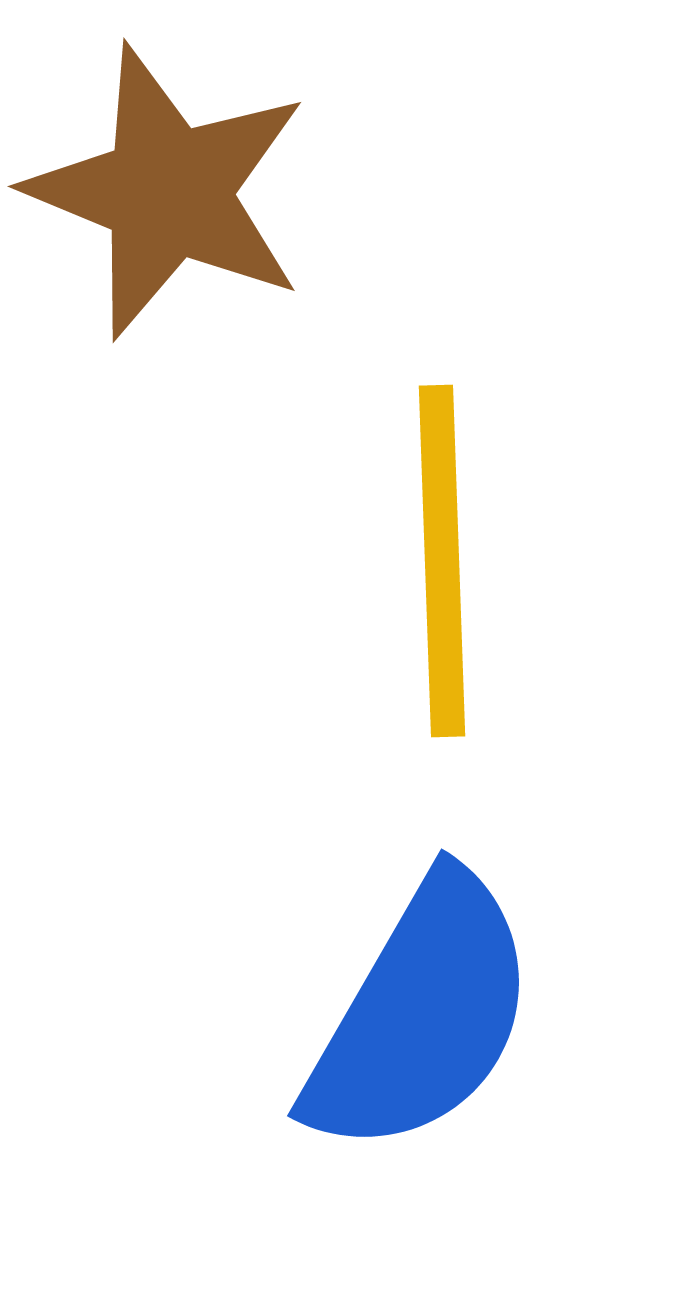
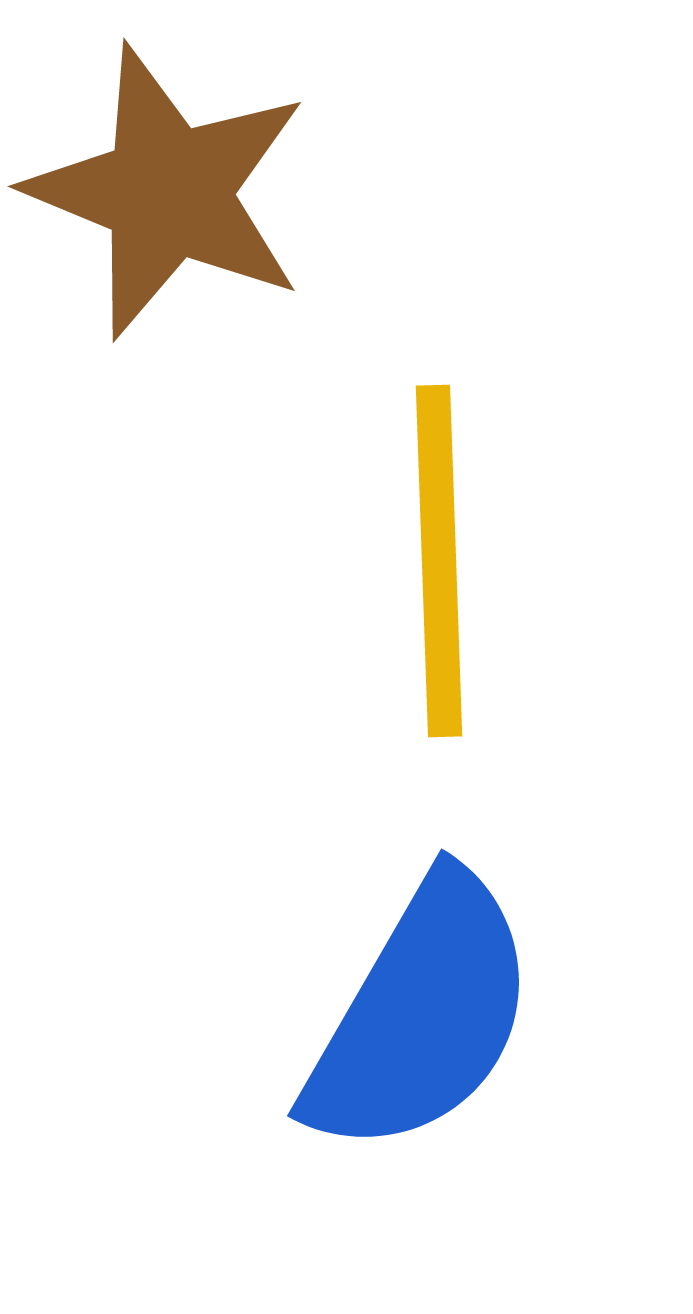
yellow line: moved 3 px left
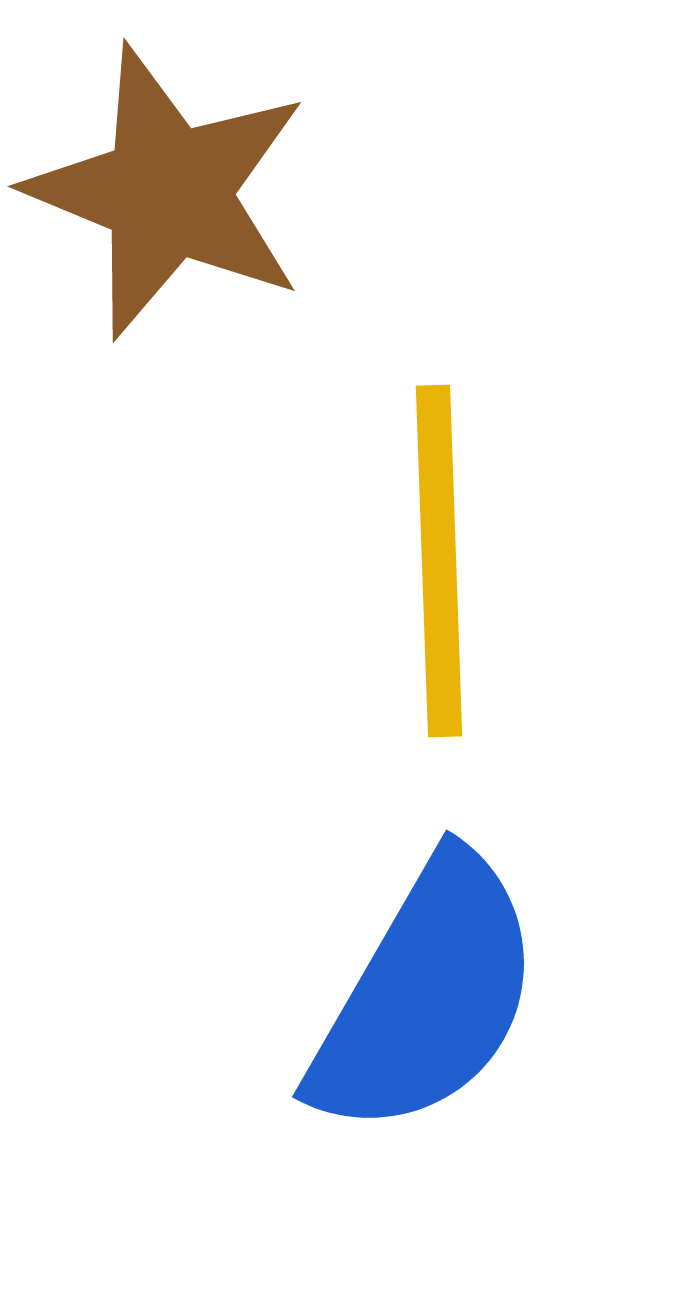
blue semicircle: moved 5 px right, 19 px up
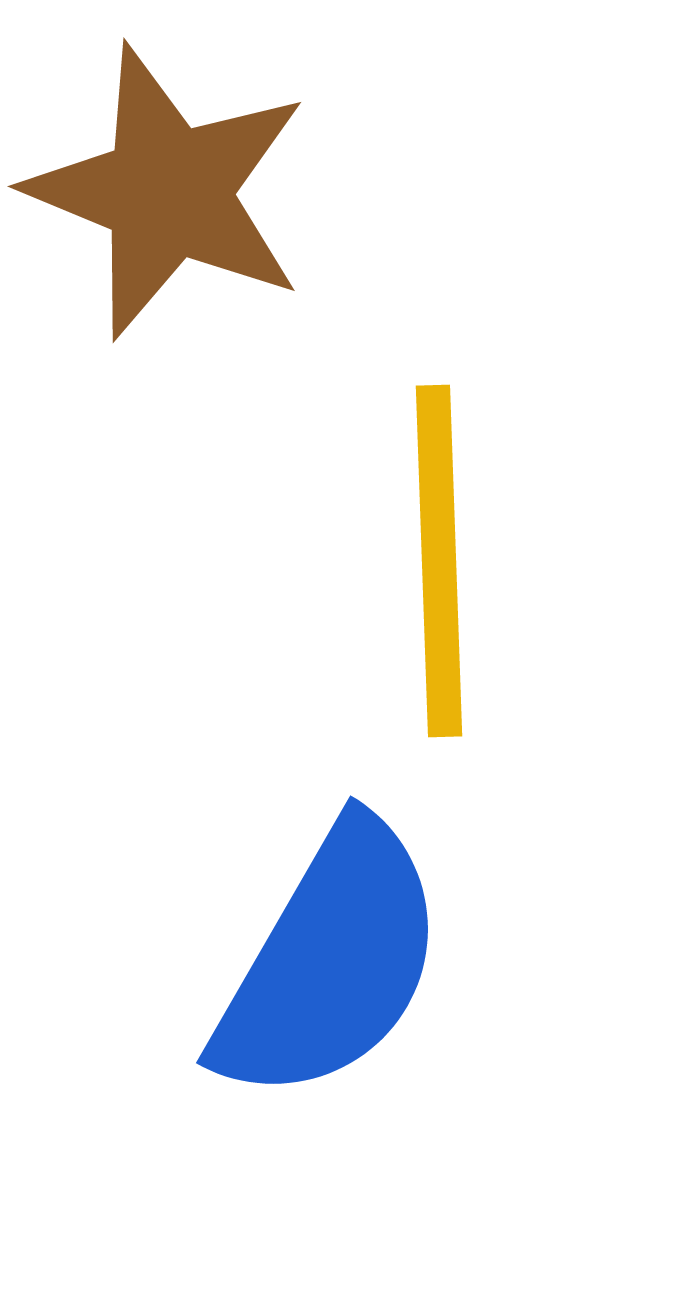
blue semicircle: moved 96 px left, 34 px up
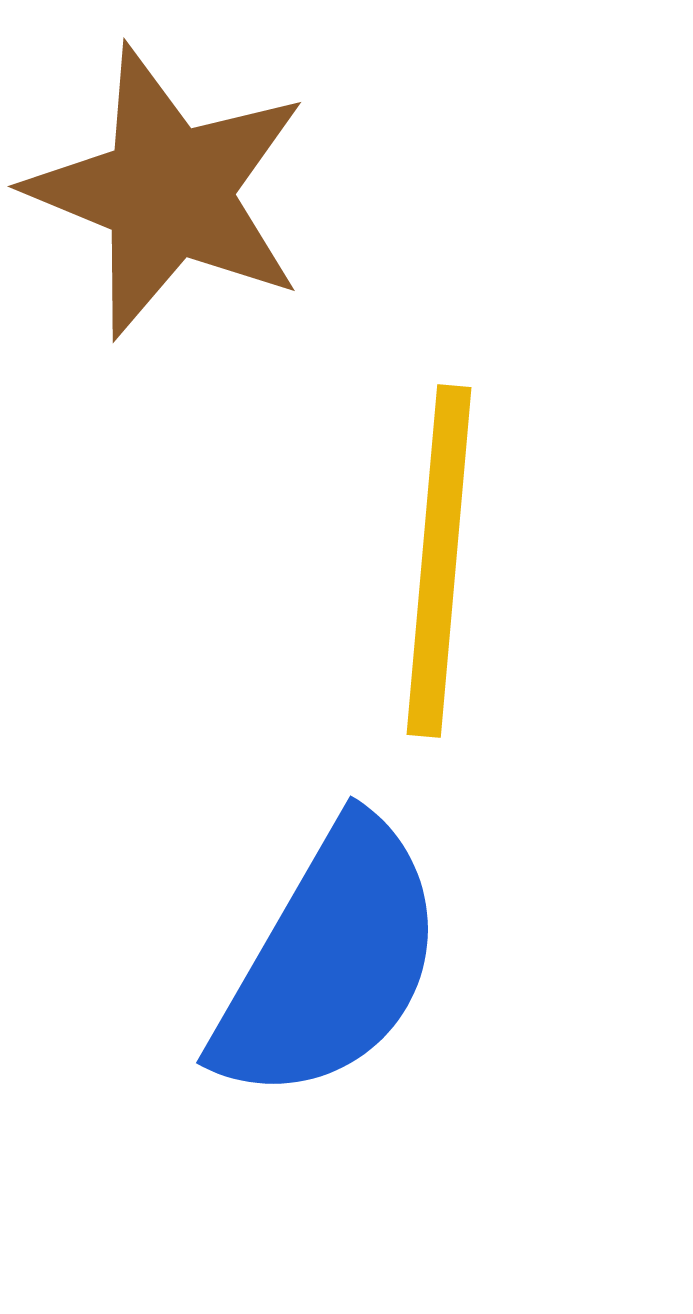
yellow line: rotated 7 degrees clockwise
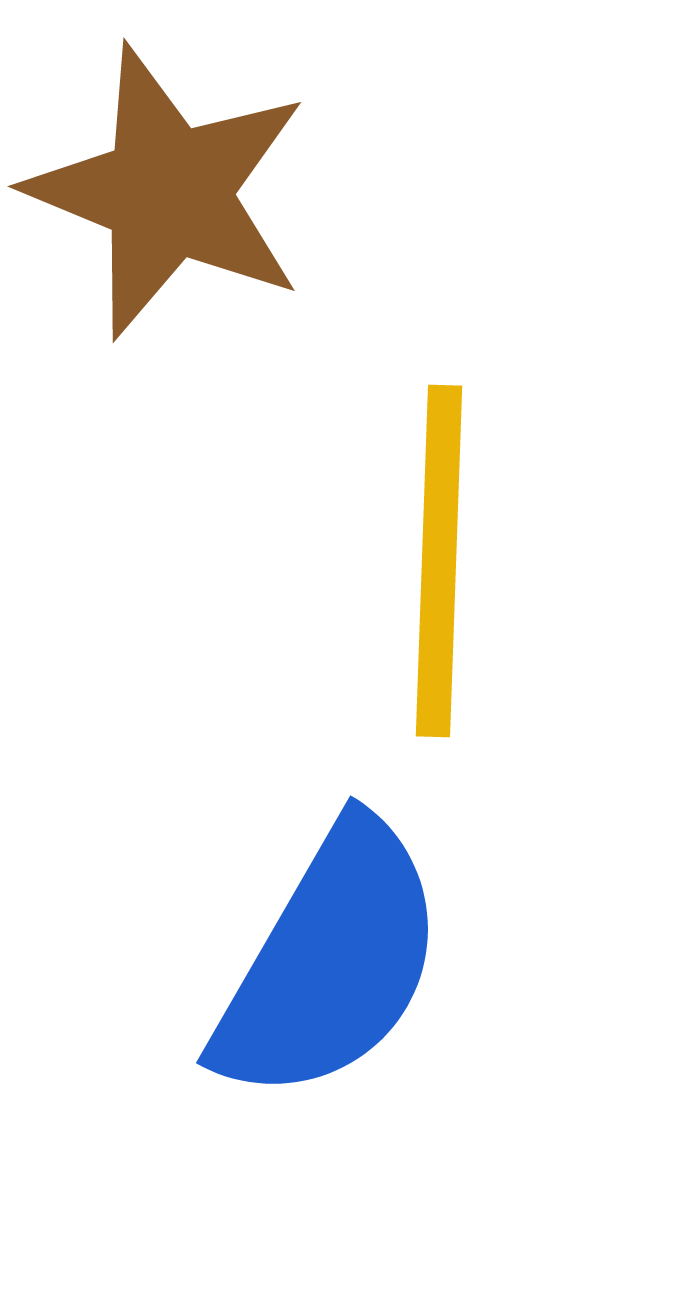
yellow line: rotated 3 degrees counterclockwise
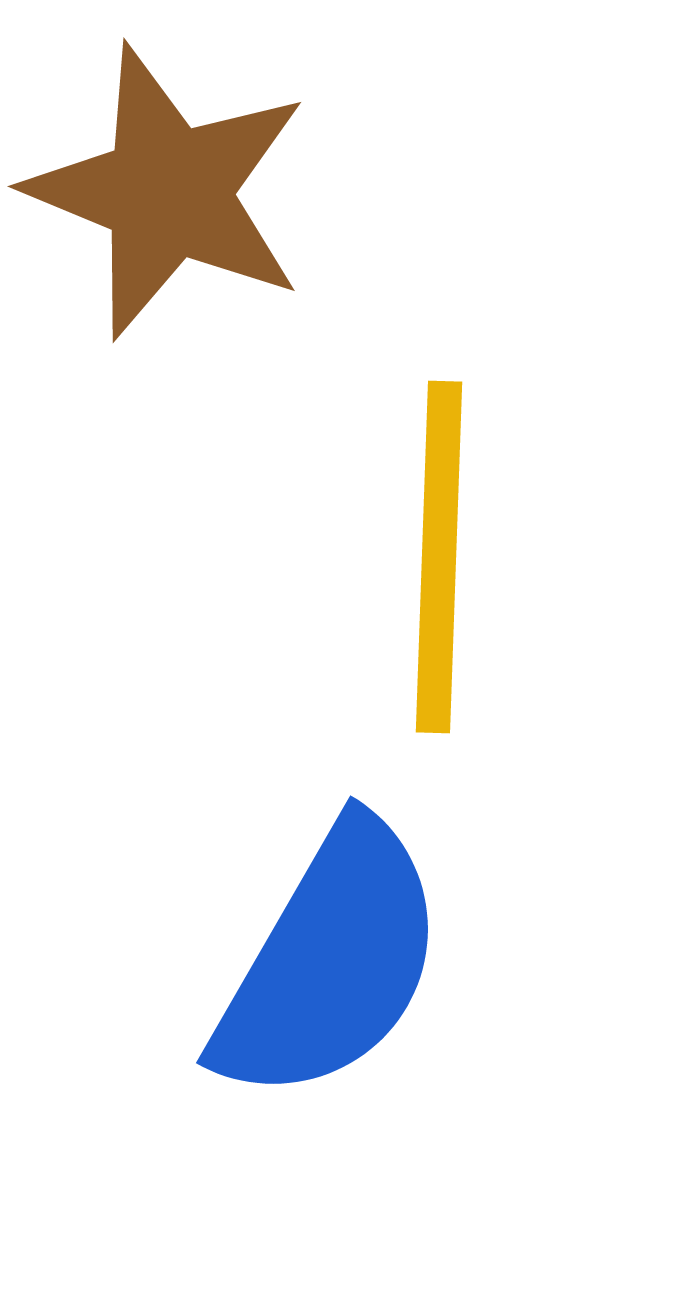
yellow line: moved 4 px up
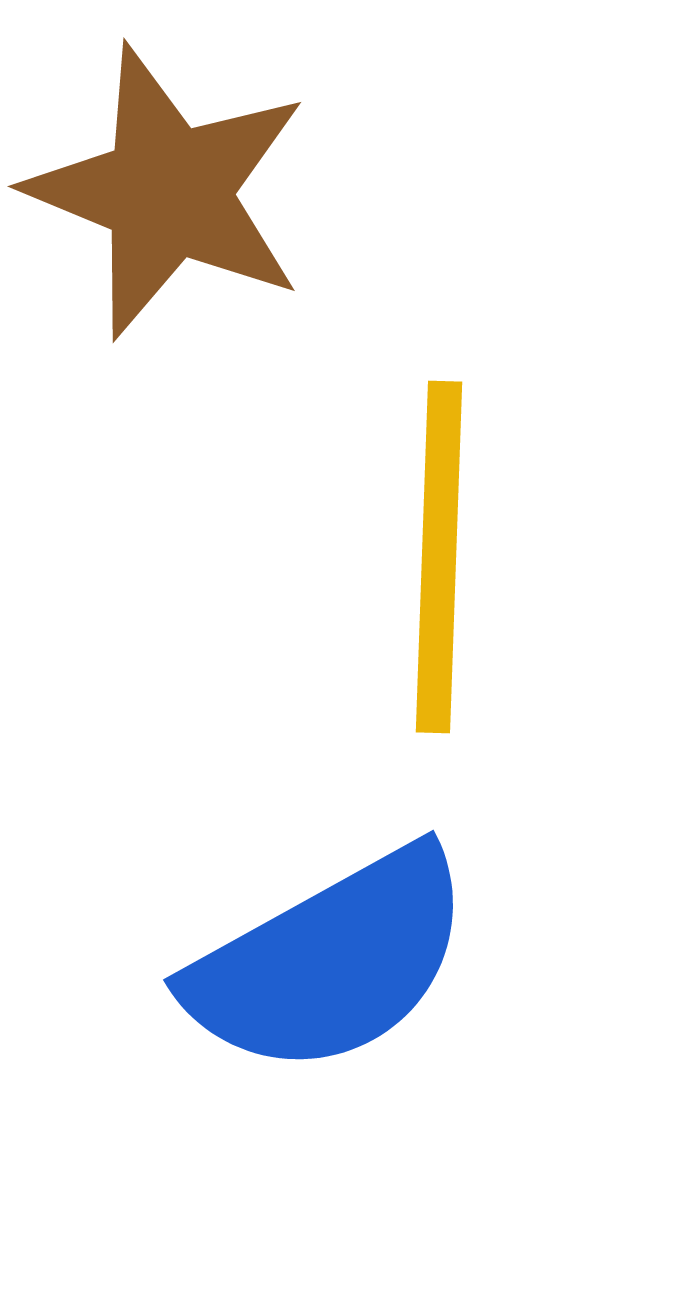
blue semicircle: rotated 31 degrees clockwise
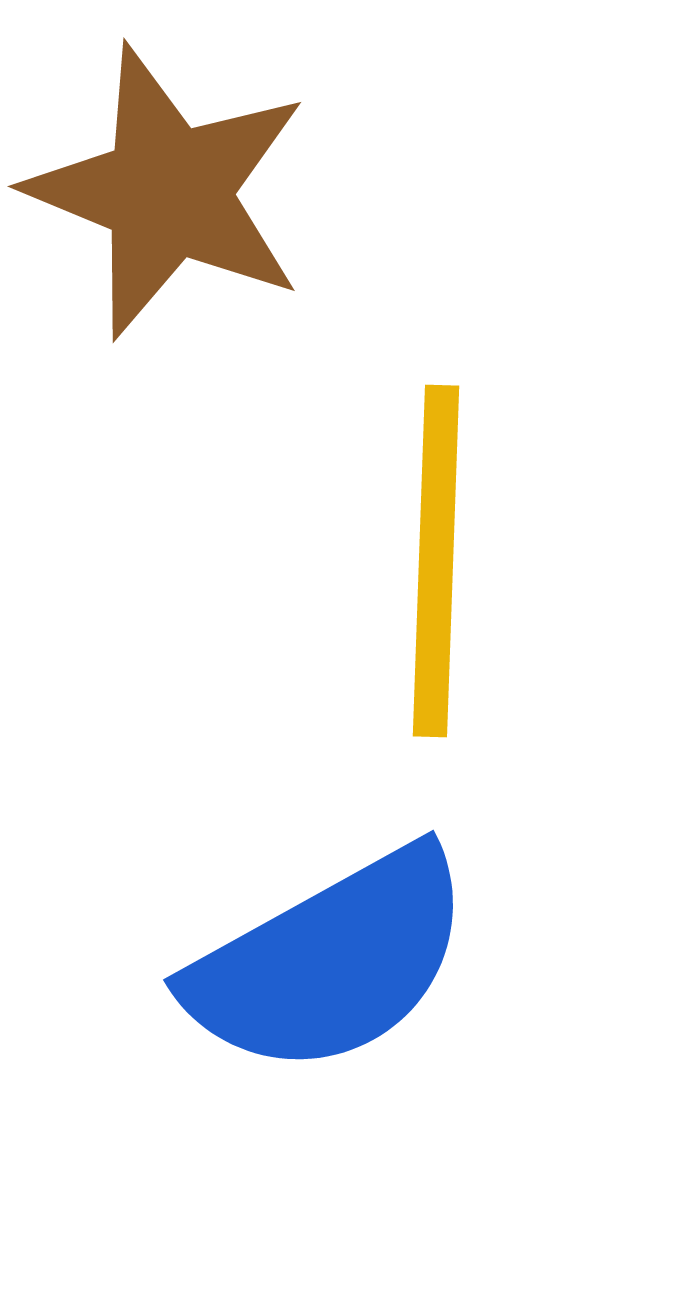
yellow line: moved 3 px left, 4 px down
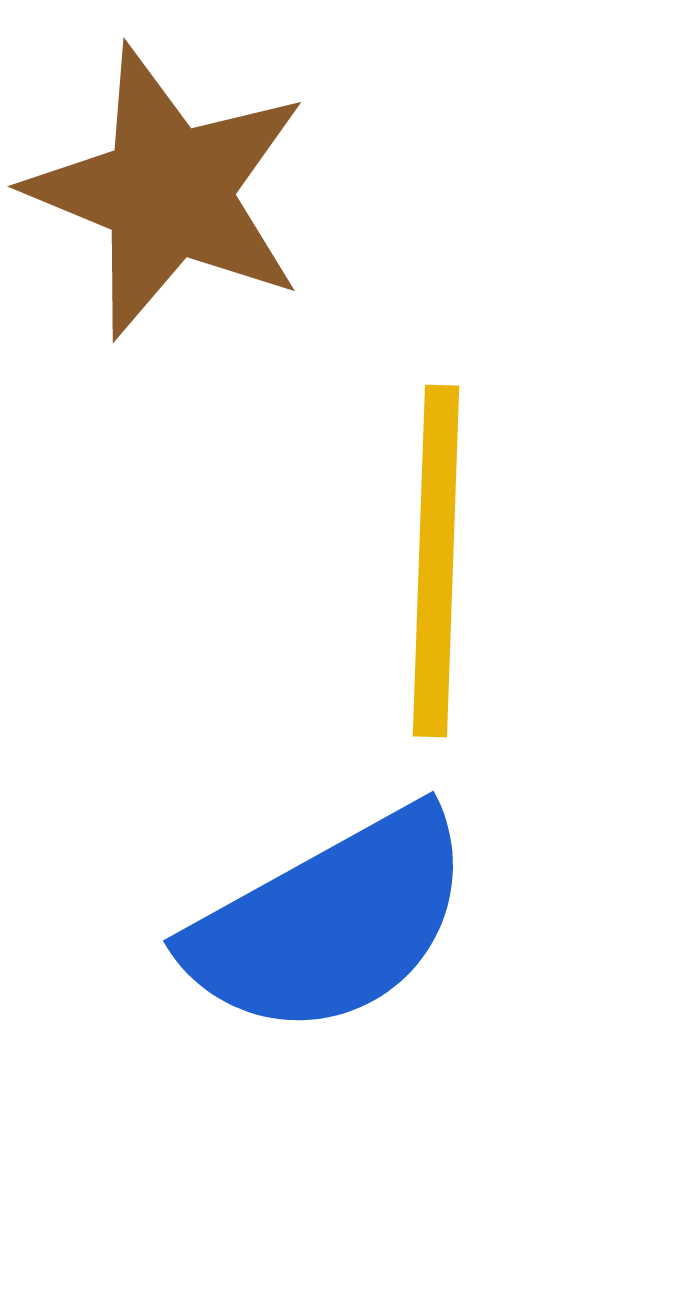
blue semicircle: moved 39 px up
